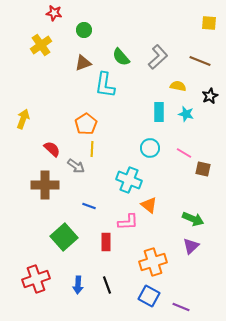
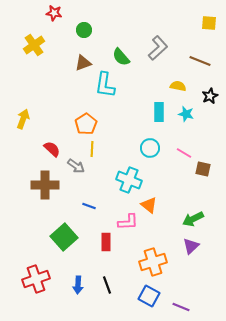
yellow cross: moved 7 px left
gray L-shape: moved 9 px up
green arrow: rotated 130 degrees clockwise
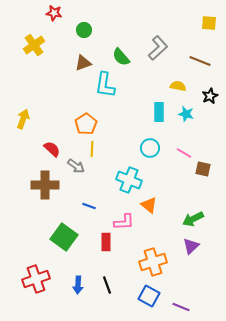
pink L-shape: moved 4 px left
green square: rotated 12 degrees counterclockwise
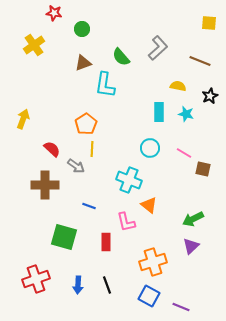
green circle: moved 2 px left, 1 px up
pink L-shape: moved 2 px right; rotated 80 degrees clockwise
green square: rotated 20 degrees counterclockwise
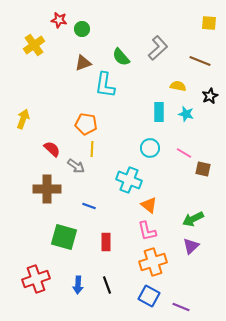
red star: moved 5 px right, 7 px down
orange pentagon: rotated 30 degrees counterclockwise
brown cross: moved 2 px right, 4 px down
pink L-shape: moved 21 px right, 9 px down
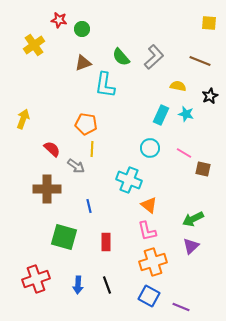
gray L-shape: moved 4 px left, 9 px down
cyan rectangle: moved 2 px right, 3 px down; rotated 24 degrees clockwise
blue line: rotated 56 degrees clockwise
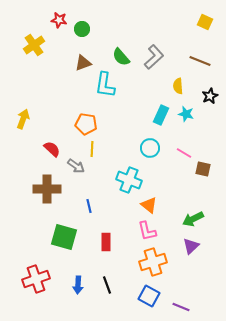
yellow square: moved 4 px left, 1 px up; rotated 21 degrees clockwise
yellow semicircle: rotated 105 degrees counterclockwise
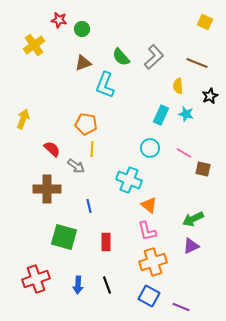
brown line: moved 3 px left, 2 px down
cyan L-shape: rotated 12 degrees clockwise
purple triangle: rotated 18 degrees clockwise
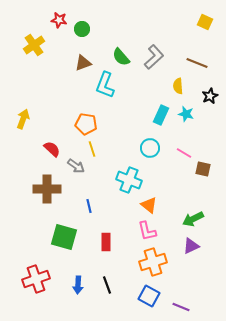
yellow line: rotated 21 degrees counterclockwise
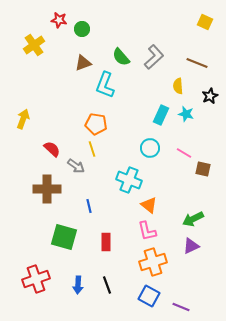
orange pentagon: moved 10 px right
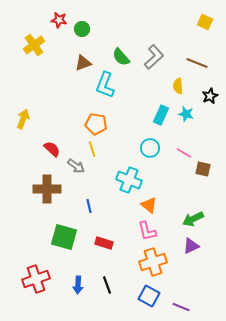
red rectangle: moved 2 px left, 1 px down; rotated 72 degrees counterclockwise
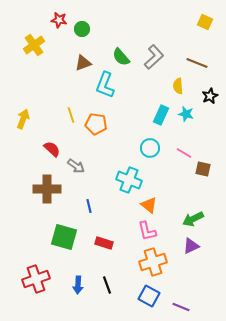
yellow line: moved 21 px left, 34 px up
